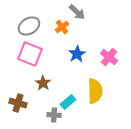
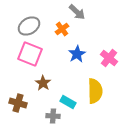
orange cross: moved 2 px down
pink cross: moved 1 px down
cyan rectangle: rotated 70 degrees clockwise
gray cross: moved 1 px left, 1 px down
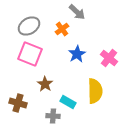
brown star: moved 2 px right, 1 px down
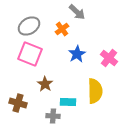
cyan rectangle: rotated 28 degrees counterclockwise
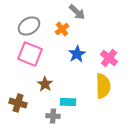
yellow semicircle: moved 8 px right, 5 px up
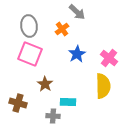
gray ellipse: rotated 65 degrees counterclockwise
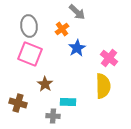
blue star: moved 6 px up
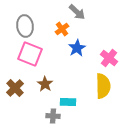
gray ellipse: moved 4 px left
brown cross: moved 3 px left, 15 px up; rotated 30 degrees clockwise
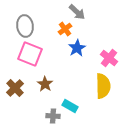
orange cross: moved 3 px right
cyan rectangle: moved 2 px right, 4 px down; rotated 28 degrees clockwise
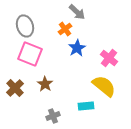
gray ellipse: rotated 10 degrees counterclockwise
yellow semicircle: moved 1 px right; rotated 50 degrees counterclockwise
cyan rectangle: moved 16 px right; rotated 35 degrees counterclockwise
gray cross: rotated 24 degrees counterclockwise
